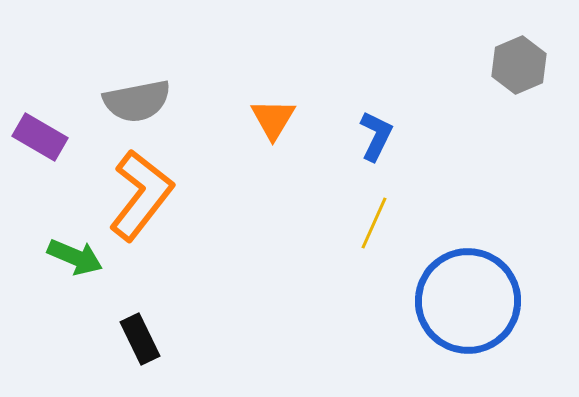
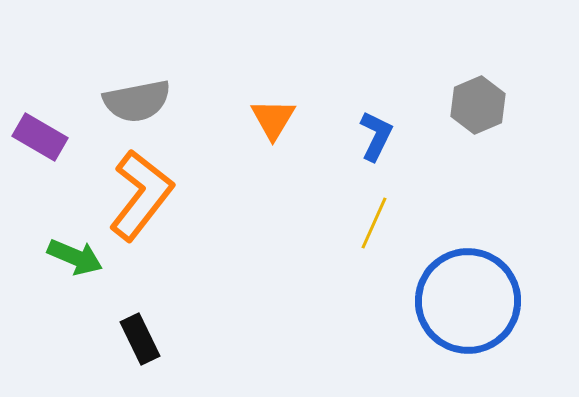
gray hexagon: moved 41 px left, 40 px down
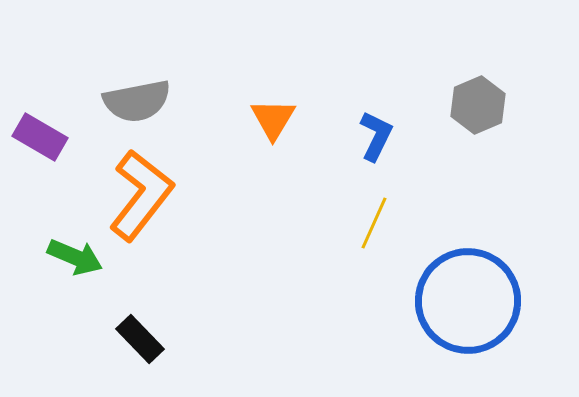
black rectangle: rotated 18 degrees counterclockwise
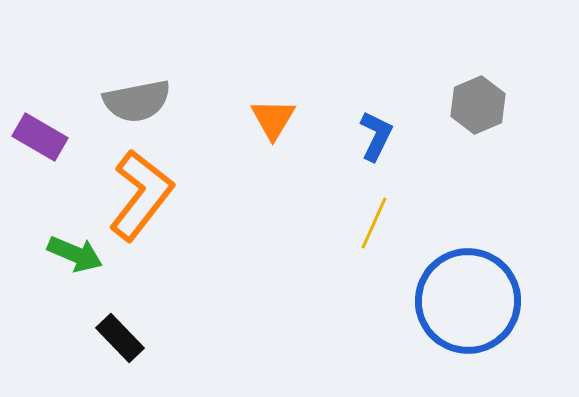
green arrow: moved 3 px up
black rectangle: moved 20 px left, 1 px up
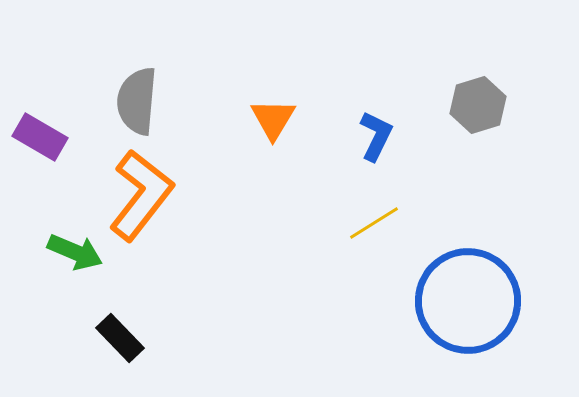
gray semicircle: rotated 106 degrees clockwise
gray hexagon: rotated 6 degrees clockwise
yellow line: rotated 34 degrees clockwise
green arrow: moved 2 px up
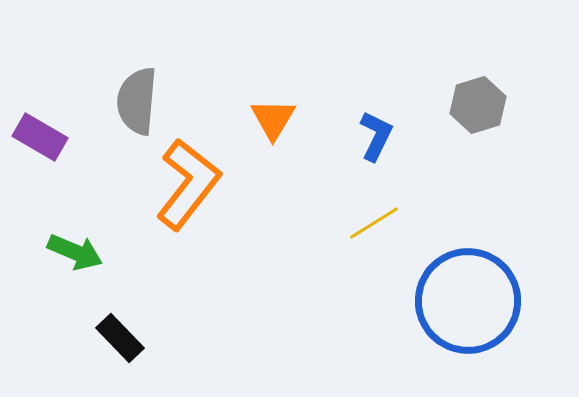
orange L-shape: moved 47 px right, 11 px up
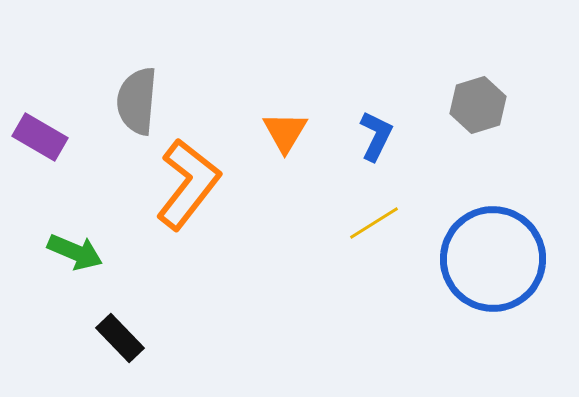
orange triangle: moved 12 px right, 13 px down
blue circle: moved 25 px right, 42 px up
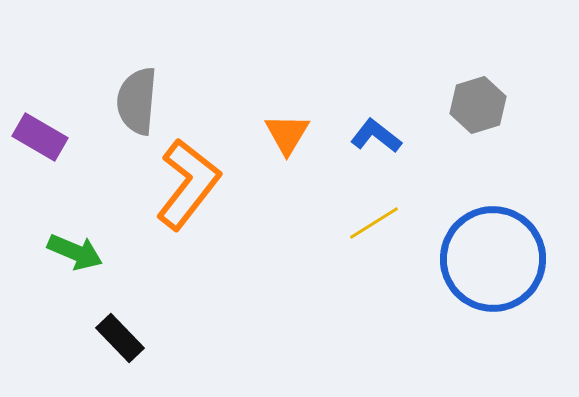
orange triangle: moved 2 px right, 2 px down
blue L-shape: rotated 78 degrees counterclockwise
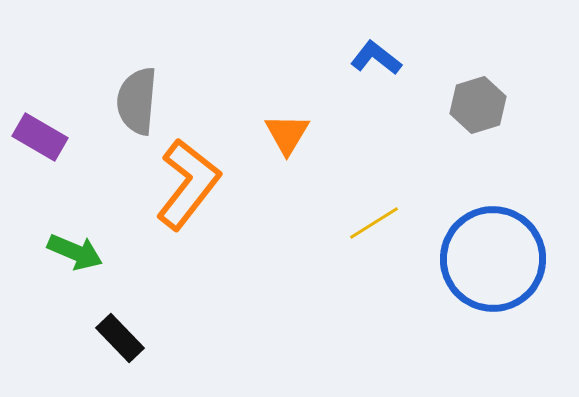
blue L-shape: moved 78 px up
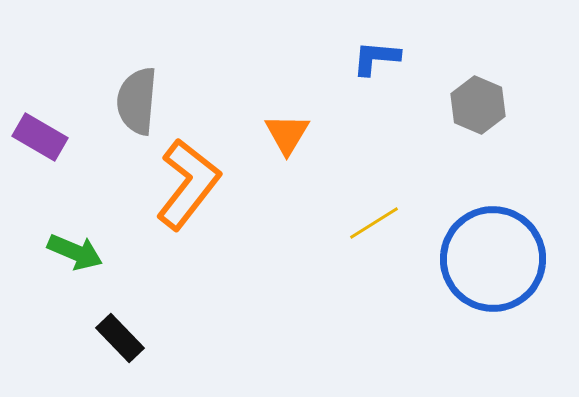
blue L-shape: rotated 33 degrees counterclockwise
gray hexagon: rotated 20 degrees counterclockwise
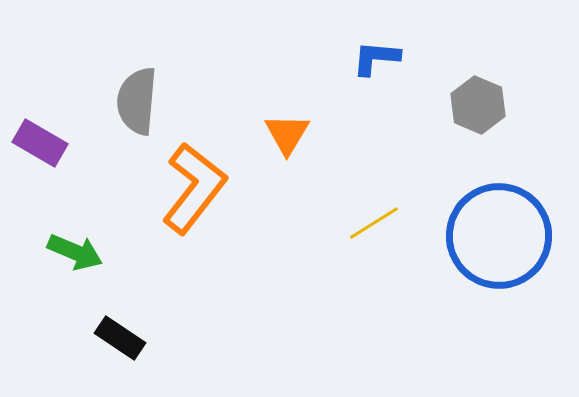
purple rectangle: moved 6 px down
orange L-shape: moved 6 px right, 4 px down
blue circle: moved 6 px right, 23 px up
black rectangle: rotated 12 degrees counterclockwise
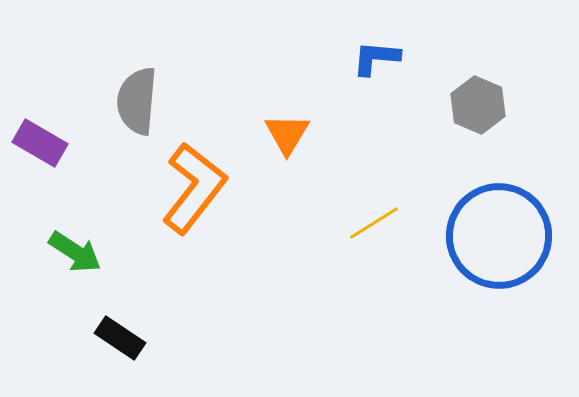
green arrow: rotated 10 degrees clockwise
